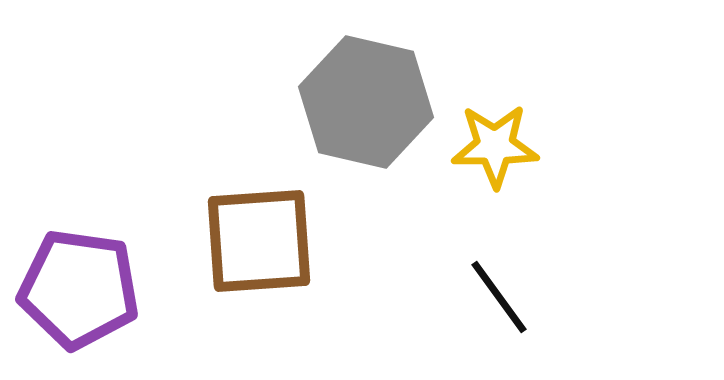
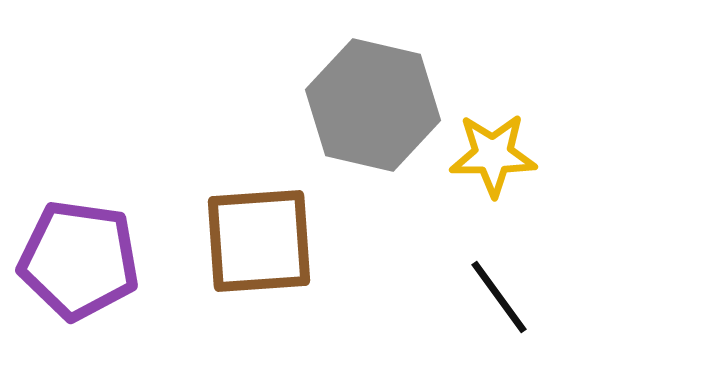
gray hexagon: moved 7 px right, 3 px down
yellow star: moved 2 px left, 9 px down
purple pentagon: moved 29 px up
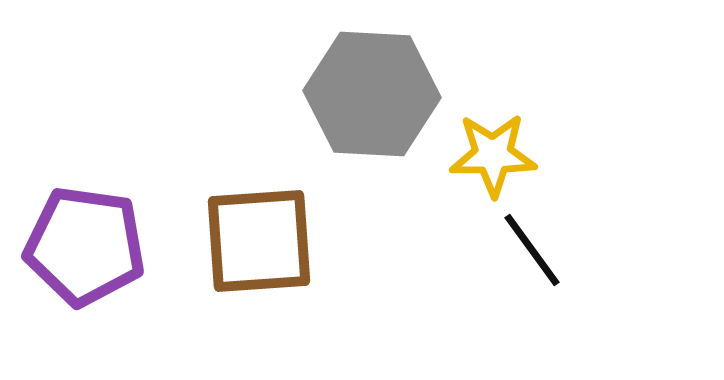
gray hexagon: moved 1 px left, 11 px up; rotated 10 degrees counterclockwise
purple pentagon: moved 6 px right, 14 px up
black line: moved 33 px right, 47 px up
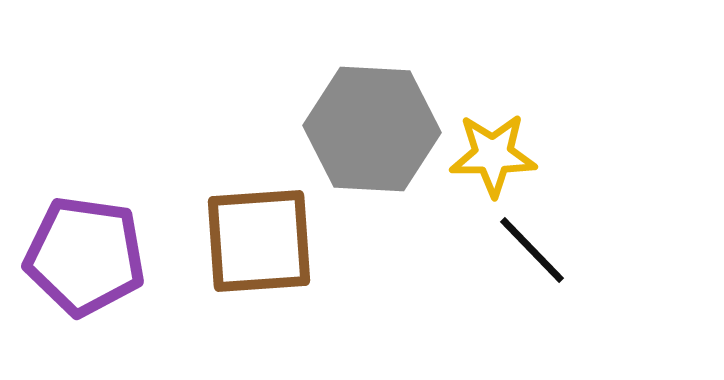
gray hexagon: moved 35 px down
purple pentagon: moved 10 px down
black line: rotated 8 degrees counterclockwise
